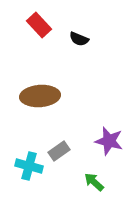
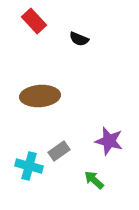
red rectangle: moved 5 px left, 4 px up
green arrow: moved 2 px up
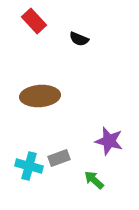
gray rectangle: moved 7 px down; rotated 15 degrees clockwise
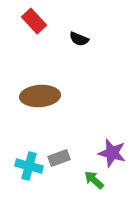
purple star: moved 3 px right, 12 px down
